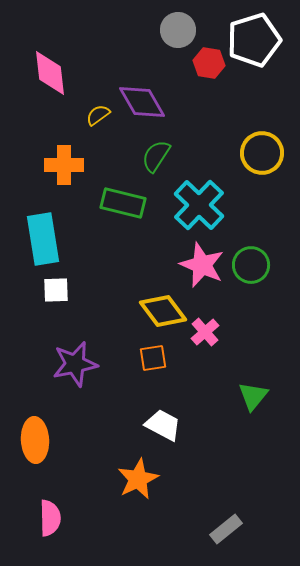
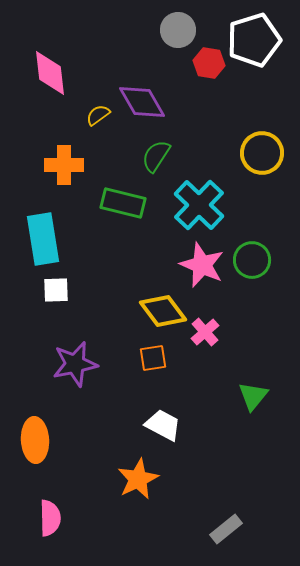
green circle: moved 1 px right, 5 px up
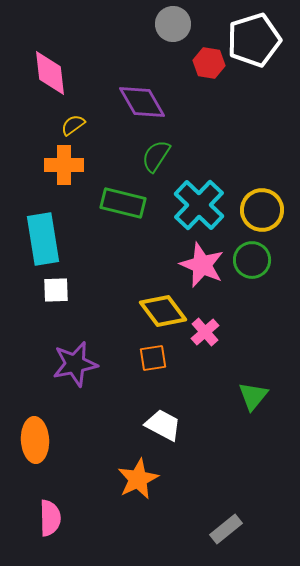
gray circle: moved 5 px left, 6 px up
yellow semicircle: moved 25 px left, 10 px down
yellow circle: moved 57 px down
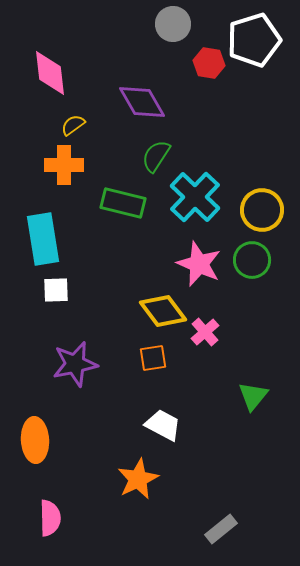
cyan cross: moved 4 px left, 8 px up
pink star: moved 3 px left, 1 px up
gray rectangle: moved 5 px left
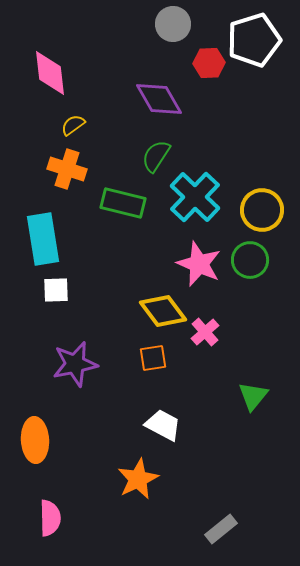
red hexagon: rotated 12 degrees counterclockwise
purple diamond: moved 17 px right, 3 px up
orange cross: moved 3 px right, 4 px down; rotated 18 degrees clockwise
green circle: moved 2 px left
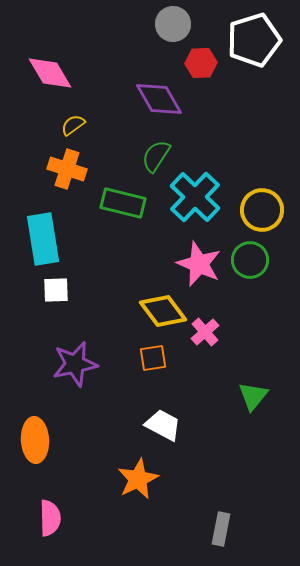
red hexagon: moved 8 px left
pink diamond: rotated 24 degrees counterclockwise
gray rectangle: rotated 40 degrees counterclockwise
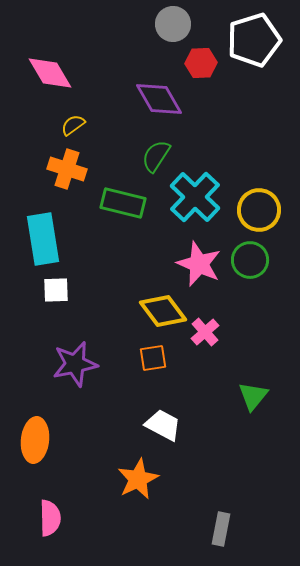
yellow circle: moved 3 px left
orange ellipse: rotated 9 degrees clockwise
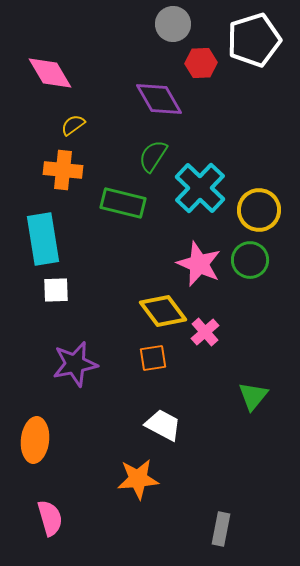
green semicircle: moved 3 px left
orange cross: moved 4 px left, 1 px down; rotated 12 degrees counterclockwise
cyan cross: moved 5 px right, 9 px up
orange star: rotated 21 degrees clockwise
pink semicircle: rotated 15 degrees counterclockwise
